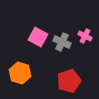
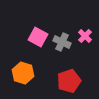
pink cross: rotated 16 degrees clockwise
orange hexagon: moved 3 px right
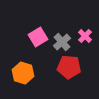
pink square: rotated 30 degrees clockwise
gray cross: rotated 24 degrees clockwise
red pentagon: moved 14 px up; rotated 25 degrees clockwise
